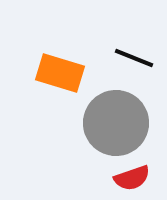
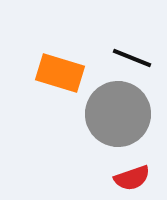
black line: moved 2 px left
gray circle: moved 2 px right, 9 px up
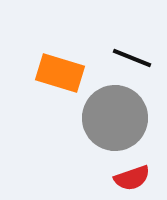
gray circle: moved 3 px left, 4 px down
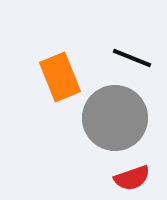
orange rectangle: moved 4 px down; rotated 51 degrees clockwise
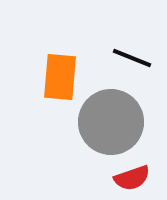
orange rectangle: rotated 27 degrees clockwise
gray circle: moved 4 px left, 4 px down
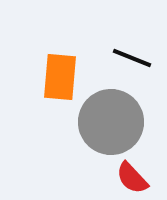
red semicircle: rotated 66 degrees clockwise
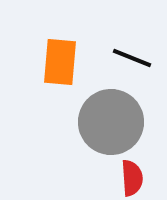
orange rectangle: moved 15 px up
red semicircle: rotated 141 degrees counterclockwise
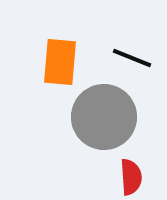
gray circle: moved 7 px left, 5 px up
red semicircle: moved 1 px left, 1 px up
